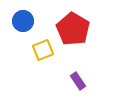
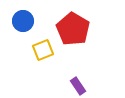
purple rectangle: moved 5 px down
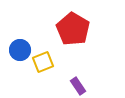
blue circle: moved 3 px left, 29 px down
yellow square: moved 12 px down
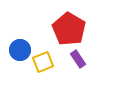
red pentagon: moved 4 px left
purple rectangle: moved 27 px up
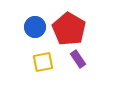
blue circle: moved 15 px right, 23 px up
yellow square: rotated 10 degrees clockwise
